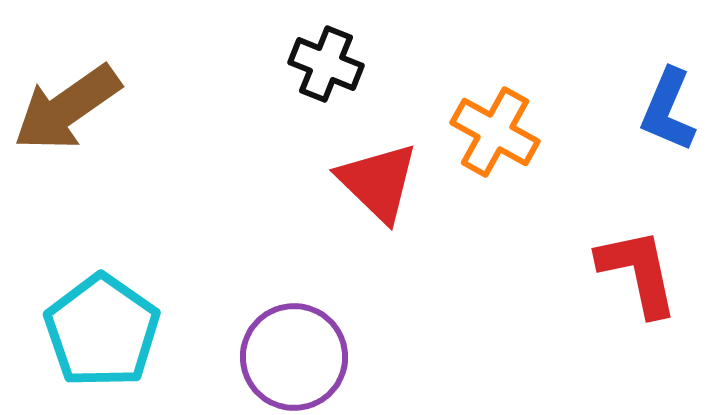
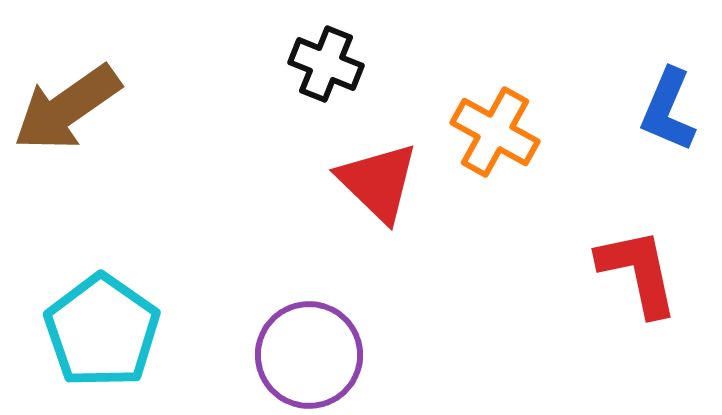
purple circle: moved 15 px right, 2 px up
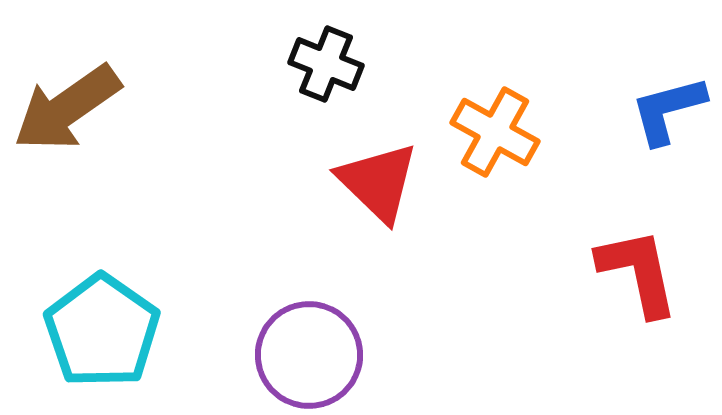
blue L-shape: rotated 52 degrees clockwise
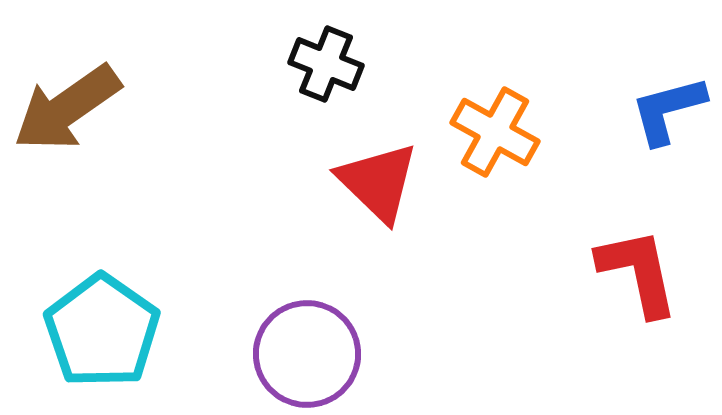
purple circle: moved 2 px left, 1 px up
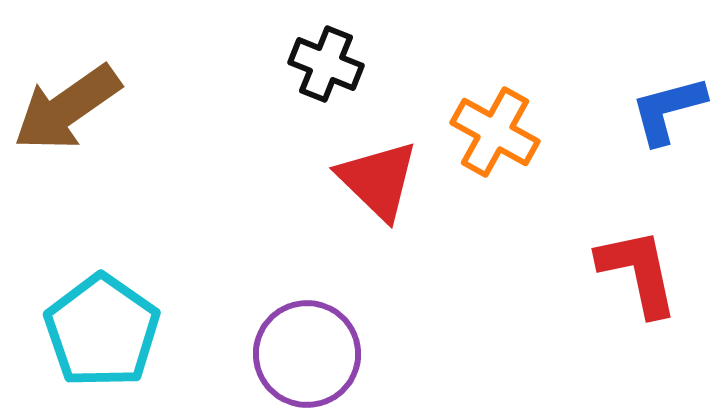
red triangle: moved 2 px up
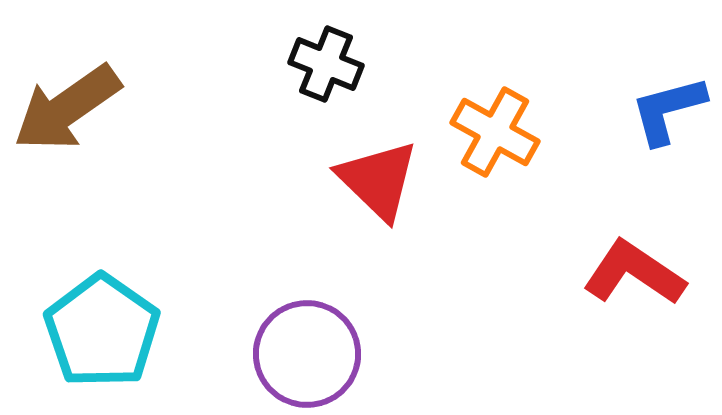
red L-shape: moved 4 px left, 1 px down; rotated 44 degrees counterclockwise
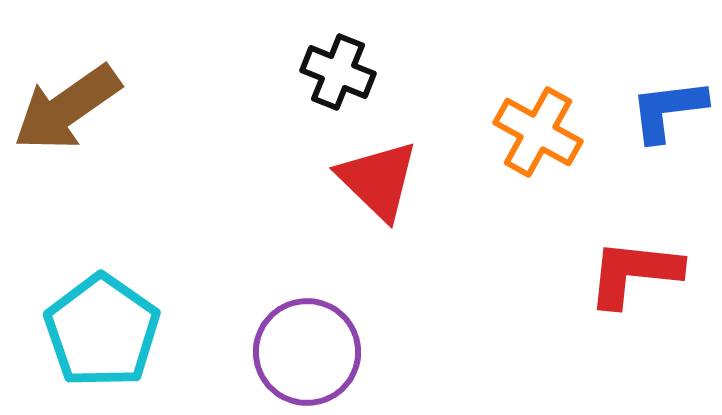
black cross: moved 12 px right, 8 px down
blue L-shape: rotated 8 degrees clockwise
orange cross: moved 43 px right
red L-shape: rotated 28 degrees counterclockwise
purple circle: moved 2 px up
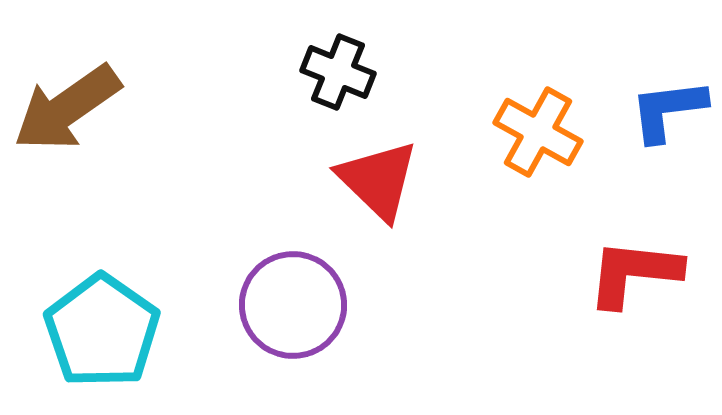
purple circle: moved 14 px left, 47 px up
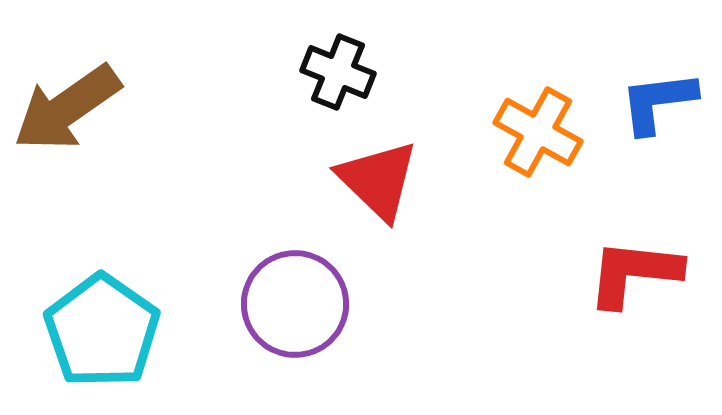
blue L-shape: moved 10 px left, 8 px up
purple circle: moved 2 px right, 1 px up
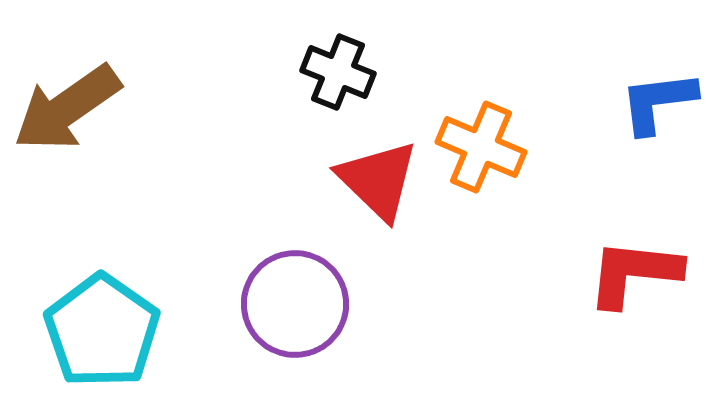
orange cross: moved 57 px left, 15 px down; rotated 6 degrees counterclockwise
